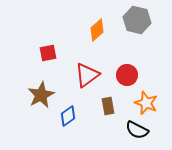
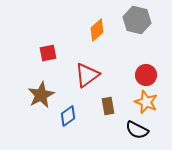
red circle: moved 19 px right
orange star: moved 1 px up
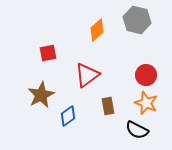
orange star: moved 1 px down
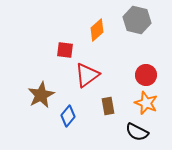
red square: moved 17 px right, 3 px up; rotated 18 degrees clockwise
blue diamond: rotated 15 degrees counterclockwise
black semicircle: moved 2 px down
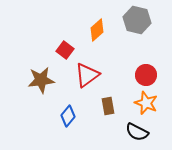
red square: rotated 30 degrees clockwise
brown star: moved 15 px up; rotated 20 degrees clockwise
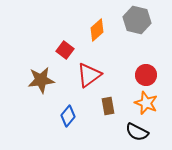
red triangle: moved 2 px right
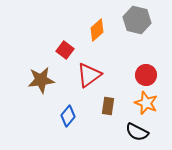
brown rectangle: rotated 18 degrees clockwise
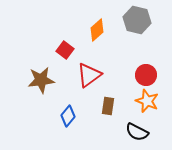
orange star: moved 1 px right, 2 px up
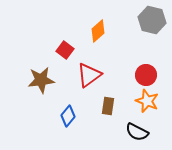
gray hexagon: moved 15 px right
orange diamond: moved 1 px right, 1 px down
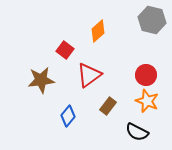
brown rectangle: rotated 30 degrees clockwise
